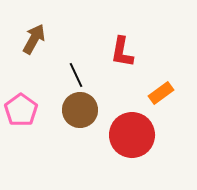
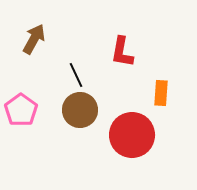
orange rectangle: rotated 50 degrees counterclockwise
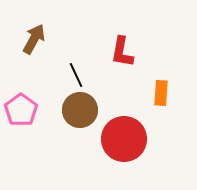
red circle: moved 8 px left, 4 px down
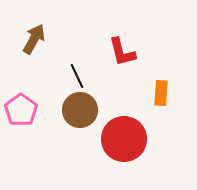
red L-shape: rotated 24 degrees counterclockwise
black line: moved 1 px right, 1 px down
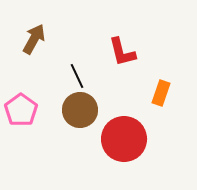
orange rectangle: rotated 15 degrees clockwise
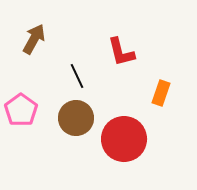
red L-shape: moved 1 px left
brown circle: moved 4 px left, 8 px down
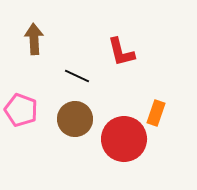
brown arrow: rotated 32 degrees counterclockwise
black line: rotated 40 degrees counterclockwise
orange rectangle: moved 5 px left, 20 px down
pink pentagon: rotated 16 degrees counterclockwise
brown circle: moved 1 px left, 1 px down
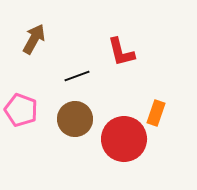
brown arrow: rotated 32 degrees clockwise
black line: rotated 45 degrees counterclockwise
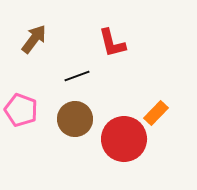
brown arrow: rotated 8 degrees clockwise
red L-shape: moved 9 px left, 9 px up
orange rectangle: rotated 25 degrees clockwise
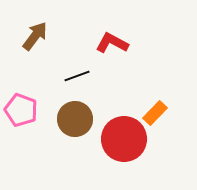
brown arrow: moved 1 px right, 3 px up
red L-shape: rotated 132 degrees clockwise
orange rectangle: moved 1 px left
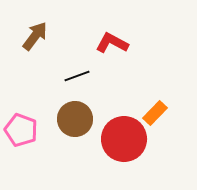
pink pentagon: moved 20 px down
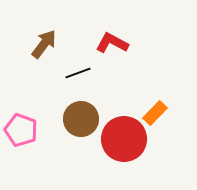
brown arrow: moved 9 px right, 8 px down
black line: moved 1 px right, 3 px up
brown circle: moved 6 px right
